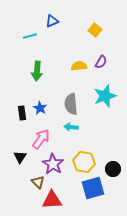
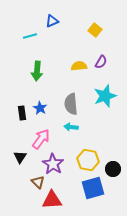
yellow hexagon: moved 4 px right, 2 px up
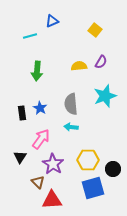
yellow hexagon: rotated 10 degrees counterclockwise
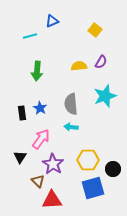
brown triangle: moved 1 px up
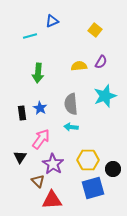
green arrow: moved 1 px right, 2 px down
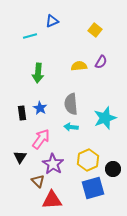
cyan star: moved 22 px down
yellow hexagon: rotated 25 degrees counterclockwise
